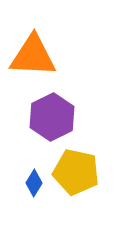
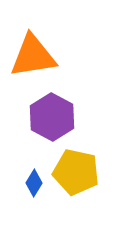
orange triangle: rotated 12 degrees counterclockwise
purple hexagon: rotated 6 degrees counterclockwise
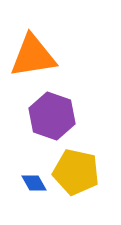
purple hexagon: moved 1 px up; rotated 9 degrees counterclockwise
blue diamond: rotated 60 degrees counterclockwise
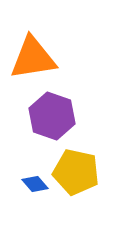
orange triangle: moved 2 px down
blue diamond: moved 1 px right, 1 px down; rotated 12 degrees counterclockwise
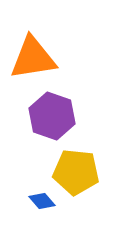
yellow pentagon: rotated 6 degrees counterclockwise
blue diamond: moved 7 px right, 17 px down
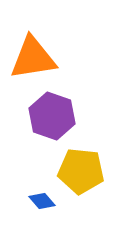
yellow pentagon: moved 5 px right, 1 px up
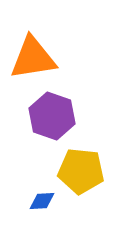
blue diamond: rotated 52 degrees counterclockwise
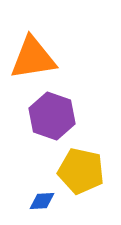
yellow pentagon: rotated 6 degrees clockwise
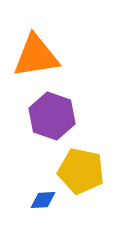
orange triangle: moved 3 px right, 2 px up
blue diamond: moved 1 px right, 1 px up
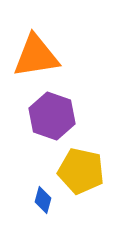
blue diamond: rotated 72 degrees counterclockwise
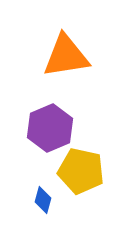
orange triangle: moved 30 px right
purple hexagon: moved 2 px left, 12 px down; rotated 18 degrees clockwise
